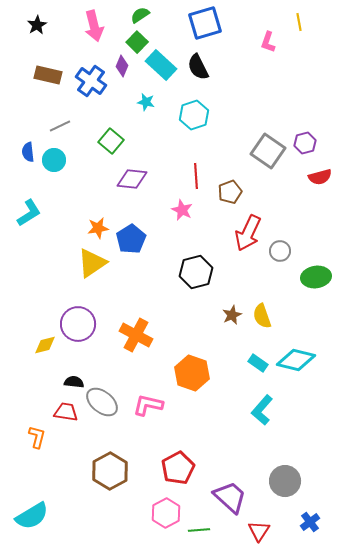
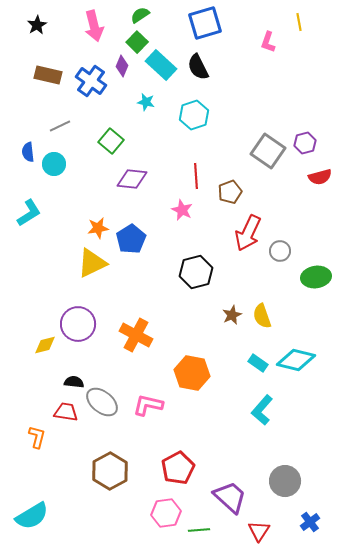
cyan circle at (54, 160): moved 4 px down
yellow triangle at (92, 263): rotated 8 degrees clockwise
orange hexagon at (192, 373): rotated 8 degrees counterclockwise
pink hexagon at (166, 513): rotated 20 degrees clockwise
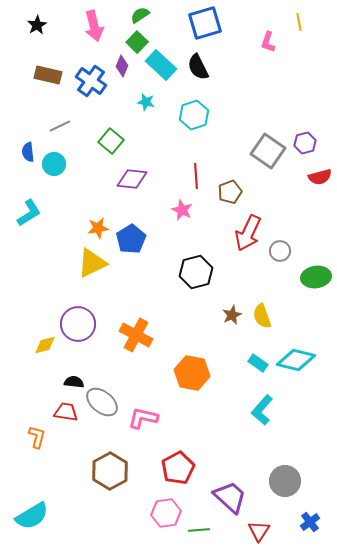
pink L-shape at (148, 405): moved 5 px left, 13 px down
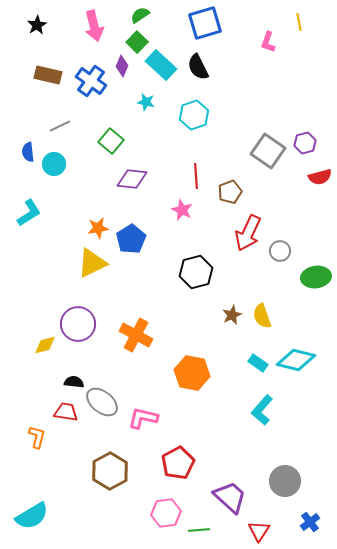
red pentagon at (178, 468): moved 5 px up
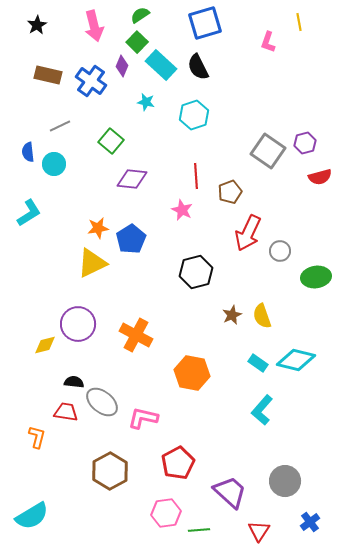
purple trapezoid at (230, 497): moved 5 px up
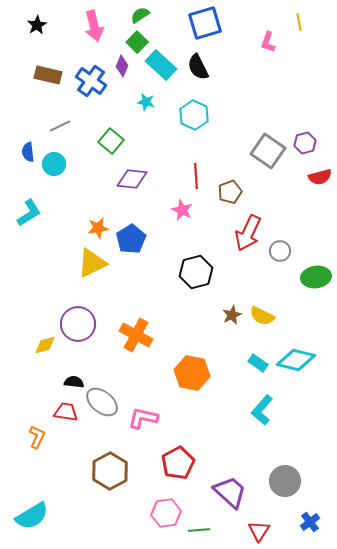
cyan hexagon at (194, 115): rotated 16 degrees counterclockwise
yellow semicircle at (262, 316): rotated 45 degrees counterclockwise
orange L-shape at (37, 437): rotated 10 degrees clockwise
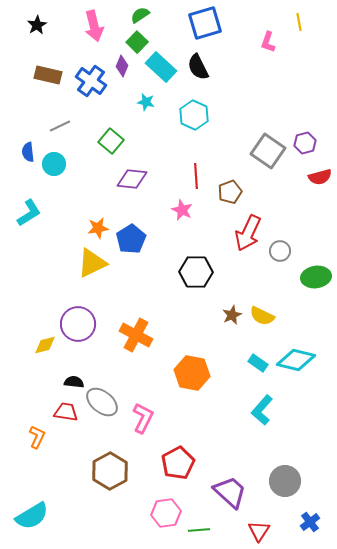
cyan rectangle at (161, 65): moved 2 px down
black hexagon at (196, 272): rotated 16 degrees clockwise
pink L-shape at (143, 418): rotated 104 degrees clockwise
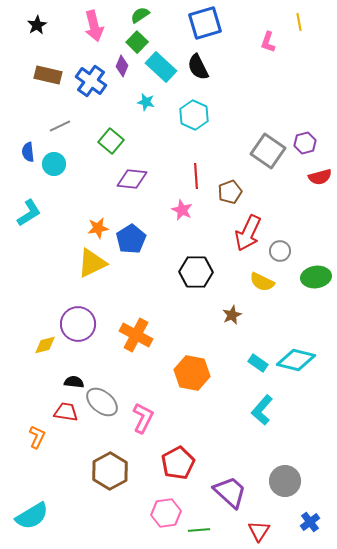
yellow semicircle at (262, 316): moved 34 px up
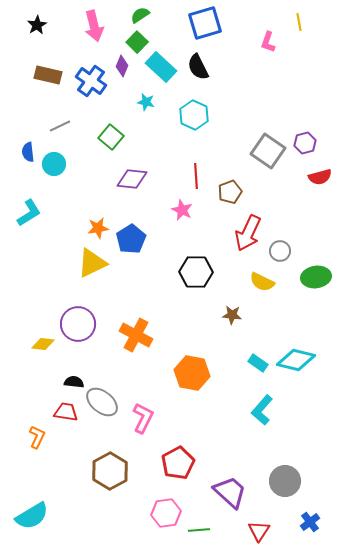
green square at (111, 141): moved 4 px up
brown star at (232, 315): rotated 30 degrees clockwise
yellow diamond at (45, 345): moved 2 px left, 1 px up; rotated 20 degrees clockwise
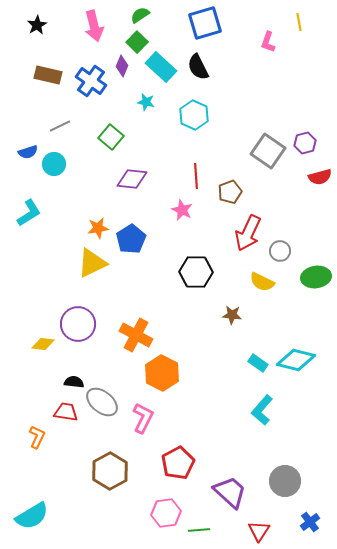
blue semicircle at (28, 152): rotated 102 degrees counterclockwise
orange hexagon at (192, 373): moved 30 px left; rotated 16 degrees clockwise
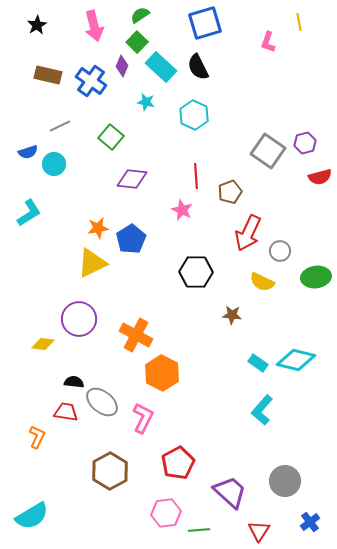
purple circle at (78, 324): moved 1 px right, 5 px up
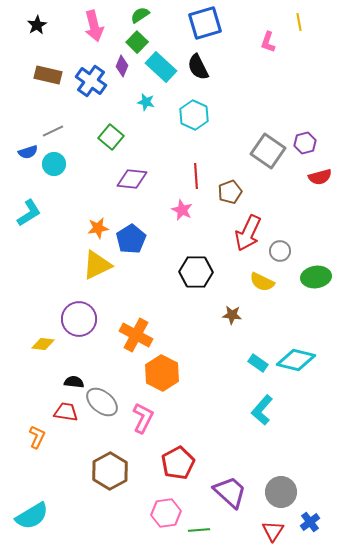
gray line at (60, 126): moved 7 px left, 5 px down
yellow triangle at (92, 263): moved 5 px right, 2 px down
gray circle at (285, 481): moved 4 px left, 11 px down
red triangle at (259, 531): moved 14 px right
